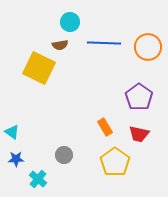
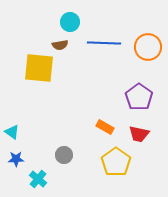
yellow square: rotated 20 degrees counterclockwise
orange rectangle: rotated 30 degrees counterclockwise
yellow pentagon: moved 1 px right
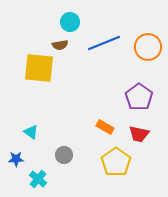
blue line: rotated 24 degrees counterclockwise
cyan triangle: moved 19 px right
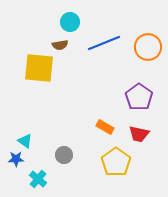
cyan triangle: moved 6 px left, 9 px down
